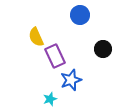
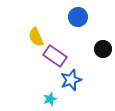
blue circle: moved 2 px left, 2 px down
purple rectangle: rotated 30 degrees counterclockwise
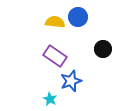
yellow semicircle: moved 19 px right, 15 px up; rotated 120 degrees clockwise
blue star: moved 1 px down
cyan star: rotated 24 degrees counterclockwise
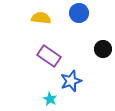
blue circle: moved 1 px right, 4 px up
yellow semicircle: moved 14 px left, 4 px up
purple rectangle: moved 6 px left
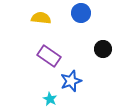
blue circle: moved 2 px right
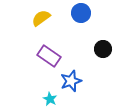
yellow semicircle: rotated 42 degrees counterclockwise
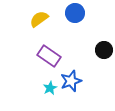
blue circle: moved 6 px left
yellow semicircle: moved 2 px left, 1 px down
black circle: moved 1 px right, 1 px down
cyan star: moved 11 px up; rotated 16 degrees clockwise
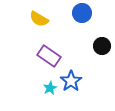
blue circle: moved 7 px right
yellow semicircle: rotated 114 degrees counterclockwise
black circle: moved 2 px left, 4 px up
blue star: rotated 15 degrees counterclockwise
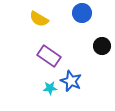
blue star: rotated 15 degrees counterclockwise
cyan star: rotated 24 degrees clockwise
